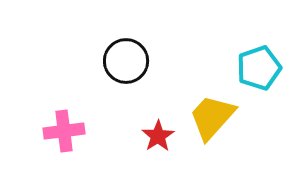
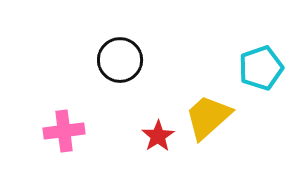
black circle: moved 6 px left, 1 px up
cyan pentagon: moved 2 px right
yellow trapezoid: moved 4 px left; rotated 6 degrees clockwise
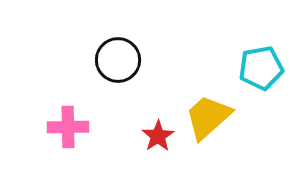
black circle: moved 2 px left
cyan pentagon: rotated 9 degrees clockwise
pink cross: moved 4 px right, 4 px up; rotated 6 degrees clockwise
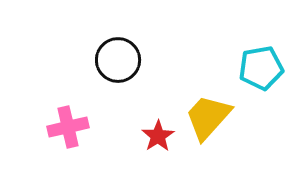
yellow trapezoid: rotated 6 degrees counterclockwise
pink cross: rotated 12 degrees counterclockwise
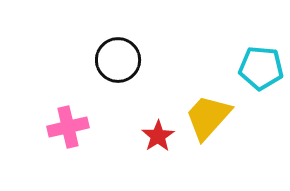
cyan pentagon: rotated 15 degrees clockwise
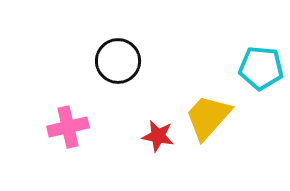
black circle: moved 1 px down
red star: rotated 28 degrees counterclockwise
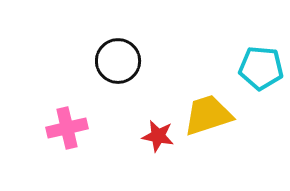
yellow trapezoid: moved 2 px up; rotated 30 degrees clockwise
pink cross: moved 1 px left, 1 px down
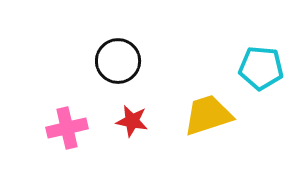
red star: moved 26 px left, 15 px up
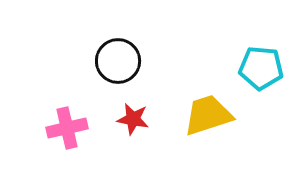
red star: moved 1 px right, 2 px up
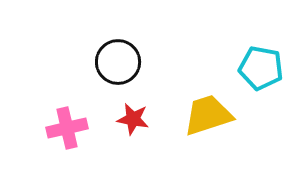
black circle: moved 1 px down
cyan pentagon: rotated 6 degrees clockwise
